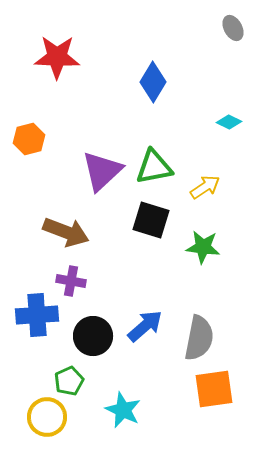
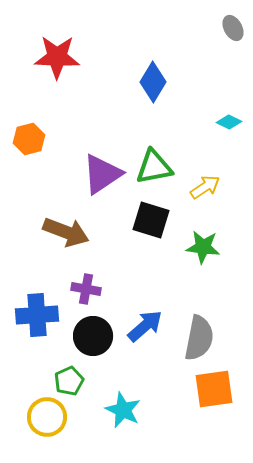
purple triangle: moved 3 px down; rotated 9 degrees clockwise
purple cross: moved 15 px right, 8 px down
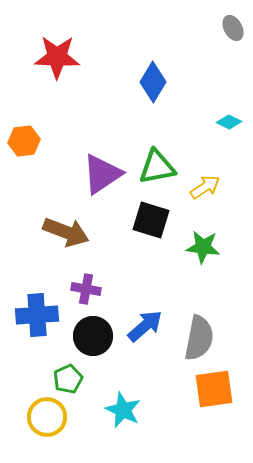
orange hexagon: moved 5 px left, 2 px down; rotated 8 degrees clockwise
green triangle: moved 3 px right
green pentagon: moved 1 px left, 2 px up
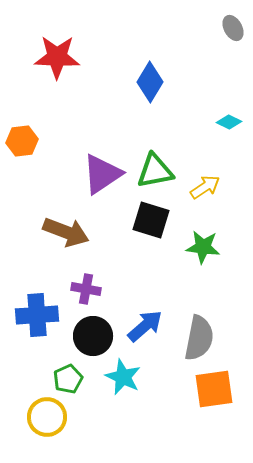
blue diamond: moved 3 px left
orange hexagon: moved 2 px left
green triangle: moved 2 px left, 4 px down
cyan star: moved 33 px up
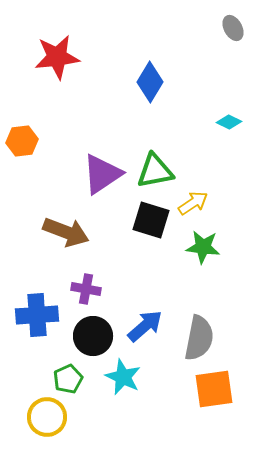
red star: rotated 9 degrees counterclockwise
yellow arrow: moved 12 px left, 16 px down
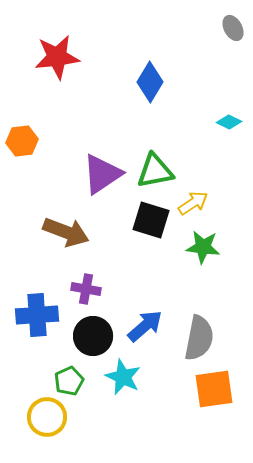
green pentagon: moved 1 px right, 2 px down
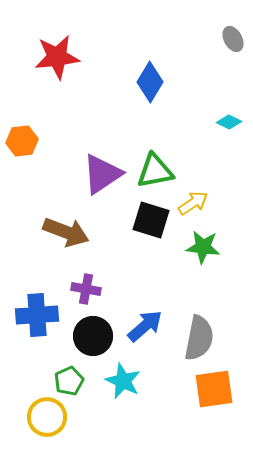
gray ellipse: moved 11 px down
cyan star: moved 4 px down
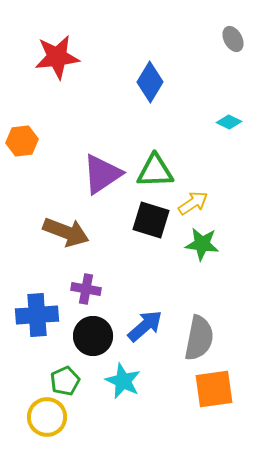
green triangle: rotated 9 degrees clockwise
green star: moved 1 px left, 3 px up
green pentagon: moved 4 px left
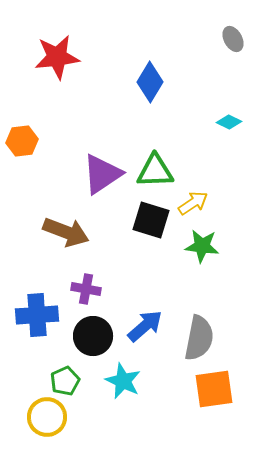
green star: moved 2 px down
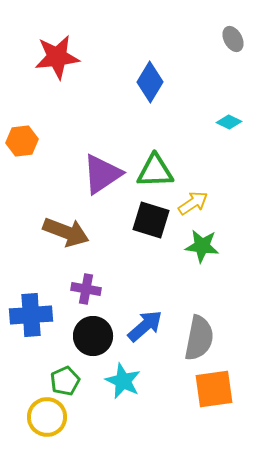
blue cross: moved 6 px left
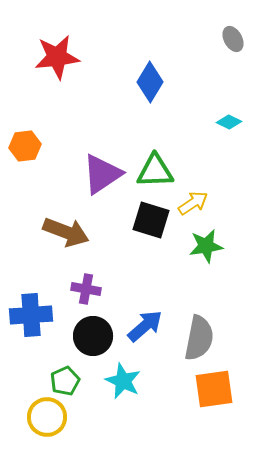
orange hexagon: moved 3 px right, 5 px down
green star: moved 4 px right; rotated 16 degrees counterclockwise
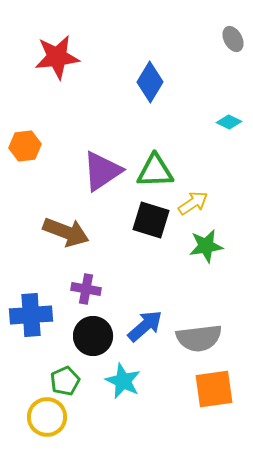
purple triangle: moved 3 px up
gray semicircle: rotated 72 degrees clockwise
